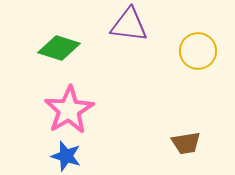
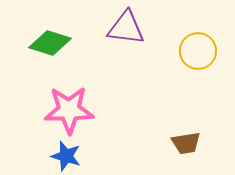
purple triangle: moved 3 px left, 3 px down
green diamond: moved 9 px left, 5 px up
pink star: rotated 30 degrees clockwise
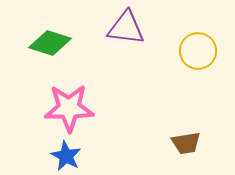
pink star: moved 2 px up
blue star: rotated 12 degrees clockwise
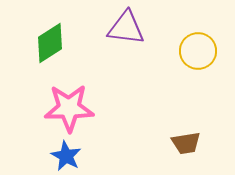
green diamond: rotated 51 degrees counterclockwise
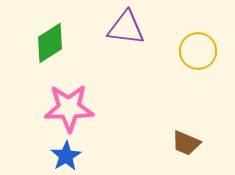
brown trapezoid: rotated 32 degrees clockwise
blue star: rotated 12 degrees clockwise
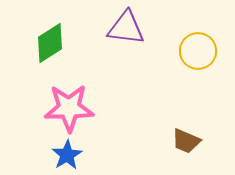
brown trapezoid: moved 2 px up
blue star: moved 1 px right, 1 px up
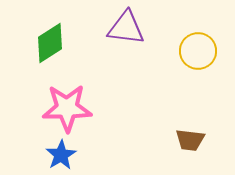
pink star: moved 2 px left
brown trapezoid: moved 4 px right, 1 px up; rotated 16 degrees counterclockwise
blue star: moved 6 px left
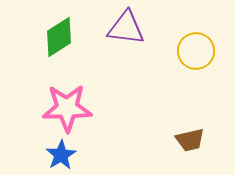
green diamond: moved 9 px right, 6 px up
yellow circle: moved 2 px left
brown trapezoid: rotated 20 degrees counterclockwise
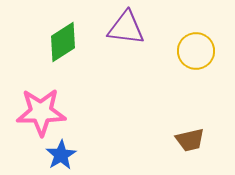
green diamond: moved 4 px right, 5 px down
pink star: moved 26 px left, 4 px down
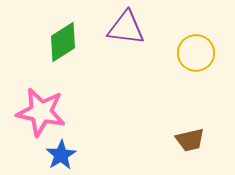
yellow circle: moved 2 px down
pink star: rotated 12 degrees clockwise
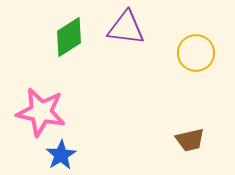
green diamond: moved 6 px right, 5 px up
